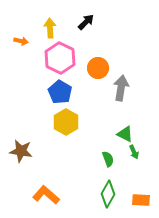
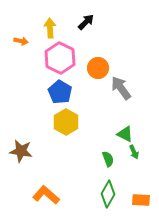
gray arrow: rotated 45 degrees counterclockwise
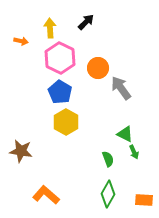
orange rectangle: moved 3 px right
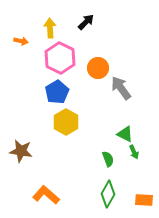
blue pentagon: moved 3 px left; rotated 10 degrees clockwise
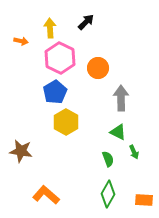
gray arrow: moved 10 px down; rotated 35 degrees clockwise
blue pentagon: moved 2 px left
green triangle: moved 7 px left, 2 px up
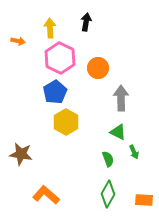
black arrow: rotated 36 degrees counterclockwise
orange arrow: moved 3 px left
brown star: moved 3 px down
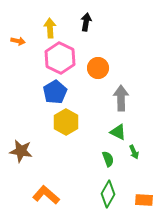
brown star: moved 3 px up
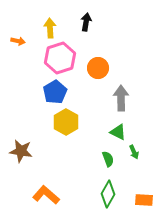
pink hexagon: rotated 16 degrees clockwise
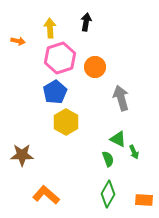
orange circle: moved 3 px left, 1 px up
gray arrow: rotated 15 degrees counterclockwise
green triangle: moved 7 px down
brown star: moved 1 px right, 4 px down; rotated 10 degrees counterclockwise
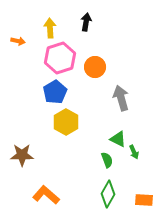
green semicircle: moved 1 px left, 1 px down
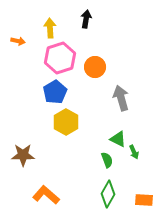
black arrow: moved 3 px up
brown star: moved 1 px right
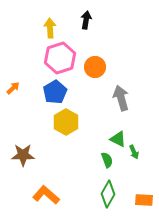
black arrow: moved 1 px down
orange arrow: moved 5 px left, 47 px down; rotated 56 degrees counterclockwise
